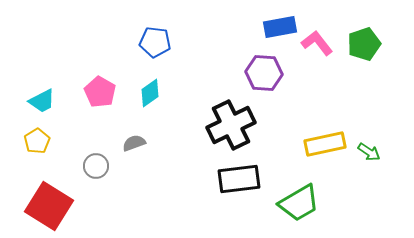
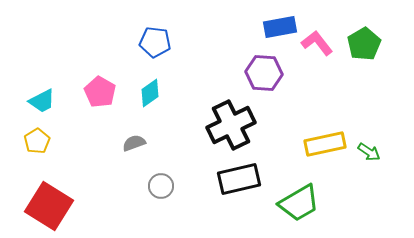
green pentagon: rotated 12 degrees counterclockwise
gray circle: moved 65 px right, 20 px down
black rectangle: rotated 6 degrees counterclockwise
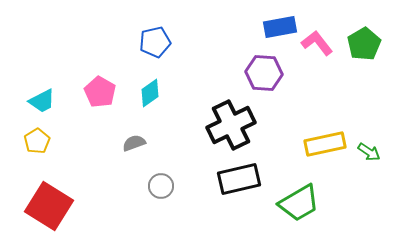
blue pentagon: rotated 20 degrees counterclockwise
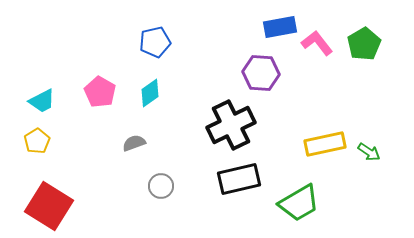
purple hexagon: moved 3 px left
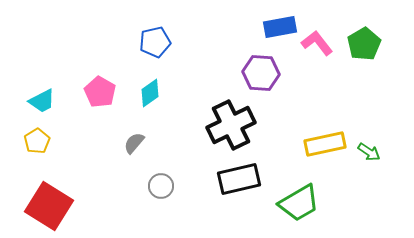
gray semicircle: rotated 30 degrees counterclockwise
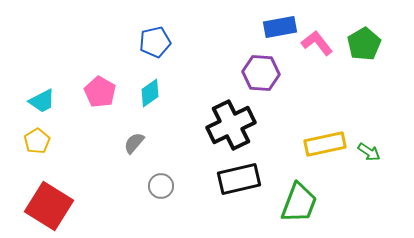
green trapezoid: rotated 39 degrees counterclockwise
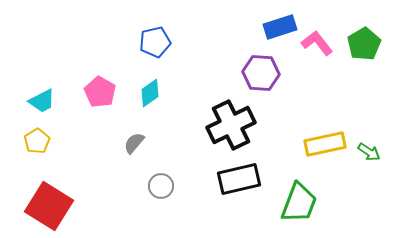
blue rectangle: rotated 8 degrees counterclockwise
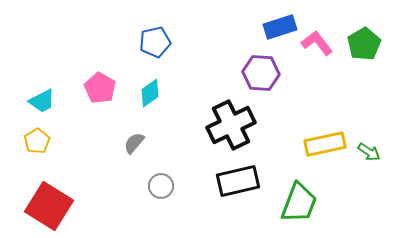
pink pentagon: moved 4 px up
black rectangle: moved 1 px left, 2 px down
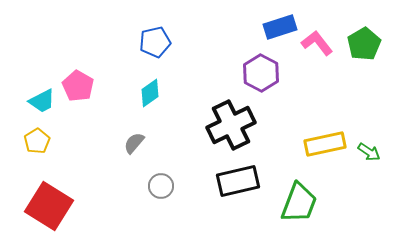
purple hexagon: rotated 24 degrees clockwise
pink pentagon: moved 22 px left, 2 px up
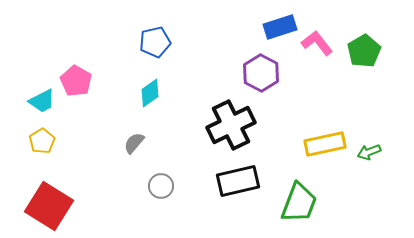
green pentagon: moved 7 px down
pink pentagon: moved 2 px left, 5 px up
yellow pentagon: moved 5 px right
green arrow: rotated 125 degrees clockwise
